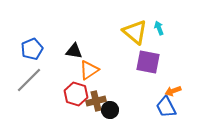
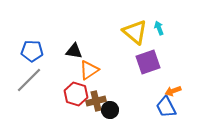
blue pentagon: moved 2 px down; rotated 25 degrees clockwise
purple square: rotated 30 degrees counterclockwise
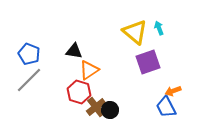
blue pentagon: moved 3 px left, 3 px down; rotated 20 degrees clockwise
red hexagon: moved 3 px right, 2 px up
brown cross: moved 6 px down; rotated 24 degrees counterclockwise
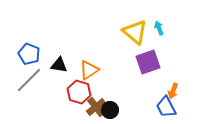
black triangle: moved 15 px left, 14 px down
orange arrow: rotated 49 degrees counterclockwise
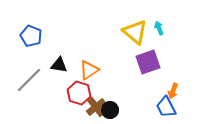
blue pentagon: moved 2 px right, 18 px up
red hexagon: moved 1 px down
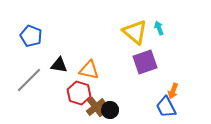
purple square: moved 3 px left
orange triangle: rotated 45 degrees clockwise
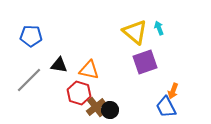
blue pentagon: rotated 20 degrees counterclockwise
